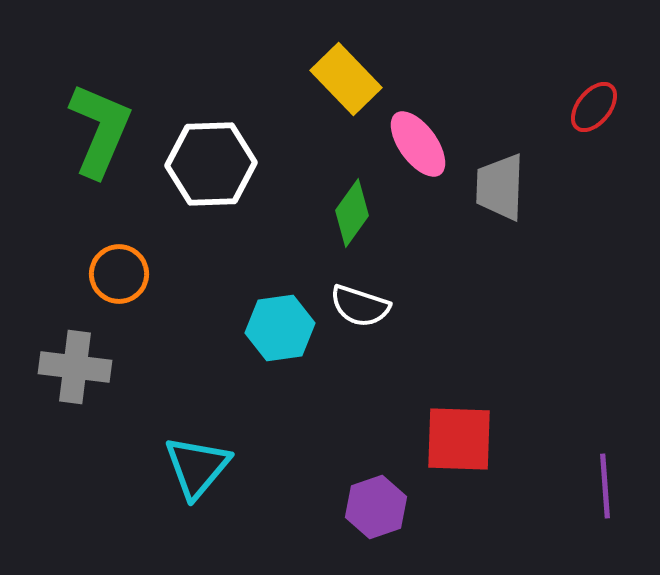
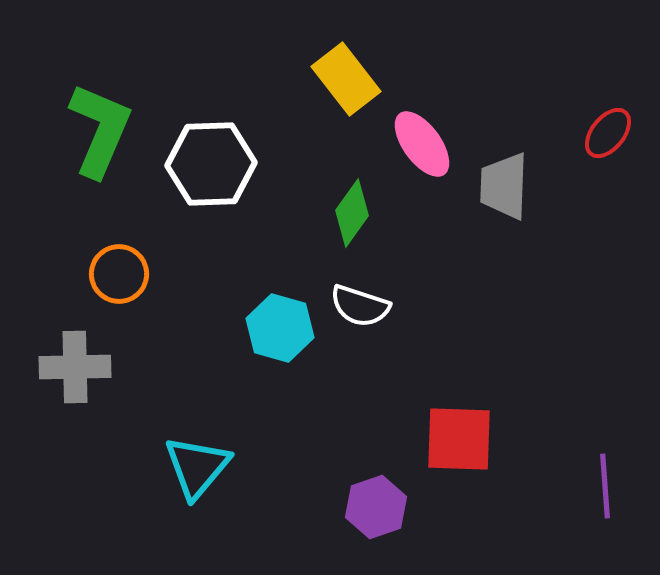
yellow rectangle: rotated 6 degrees clockwise
red ellipse: moved 14 px right, 26 px down
pink ellipse: moved 4 px right
gray trapezoid: moved 4 px right, 1 px up
cyan hexagon: rotated 24 degrees clockwise
gray cross: rotated 8 degrees counterclockwise
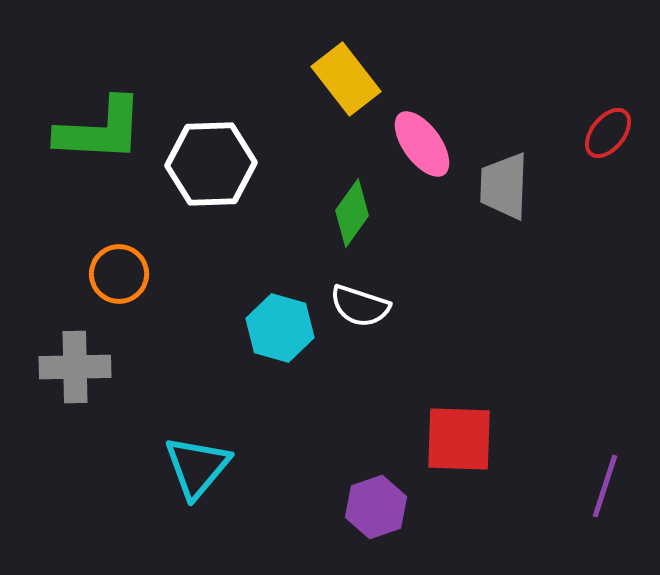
green L-shape: rotated 70 degrees clockwise
purple line: rotated 22 degrees clockwise
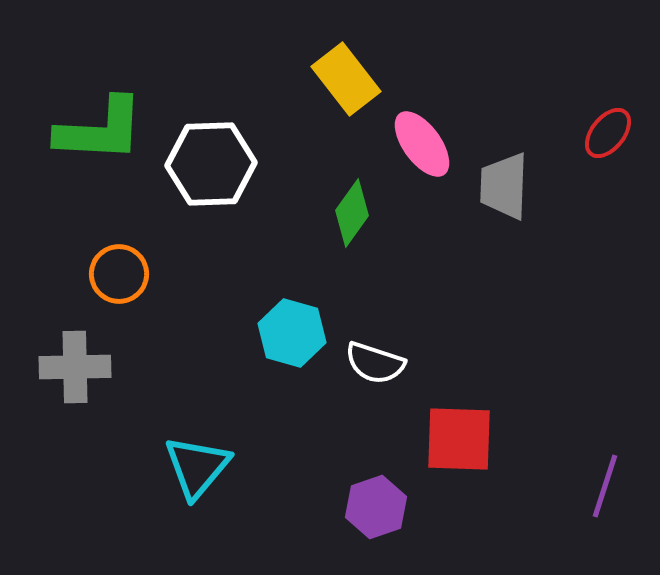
white semicircle: moved 15 px right, 57 px down
cyan hexagon: moved 12 px right, 5 px down
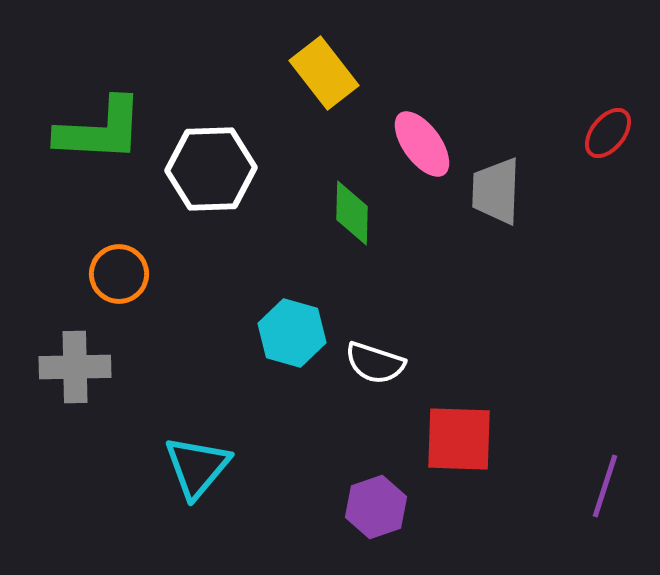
yellow rectangle: moved 22 px left, 6 px up
white hexagon: moved 5 px down
gray trapezoid: moved 8 px left, 5 px down
green diamond: rotated 34 degrees counterclockwise
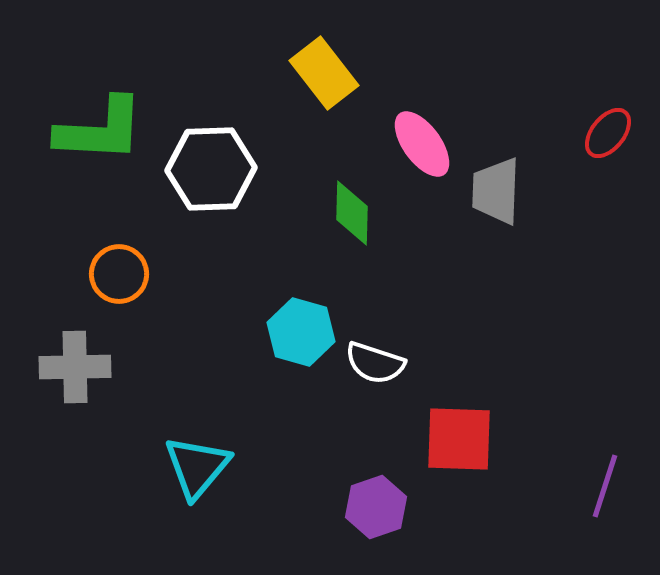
cyan hexagon: moved 9 px right, 1 px up
